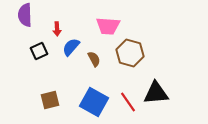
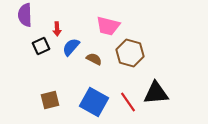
pink trapezoid: rotated 10 degrees clockwise
black square: moved 2 px right, 5 px up
brown semicircle: rotated 35 degrees counterclockwise
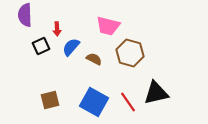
black triangle: rotated 8 degrees counterclockwise
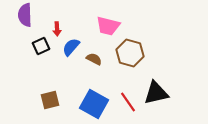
blue square: moved 2 px down
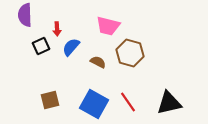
brown semicircle: moved 4 px right, 3 px down
black triangle: moved 13 px right, 10 px down
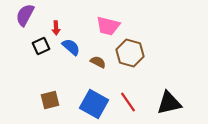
purple semicircle: rotated 30 degrees clockwise
red arrow: moved 1 px left, 1 px up
blue semicircle: rotated 90 degrees clockwise
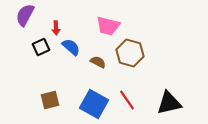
black square: moved 1 px down
red line: moved 1 px left, 2 px up
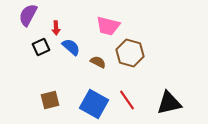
purple semicircle: moved 3 px right
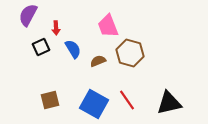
pink trapezoid: rotated 55 degrees clockwise
blue semicircle: moved 2 px right, 2 px down; rotated 18 degrees clockwise
brown semicircle: moved 1 px up; rotated 49 degrees counterclockwise
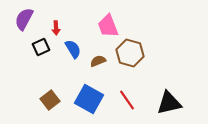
purple semicircle: moved 4 px left, 4 px down
brown square: rotated 24 degrees counterclockwise
blue square: moved 5 px left, 5 px up
